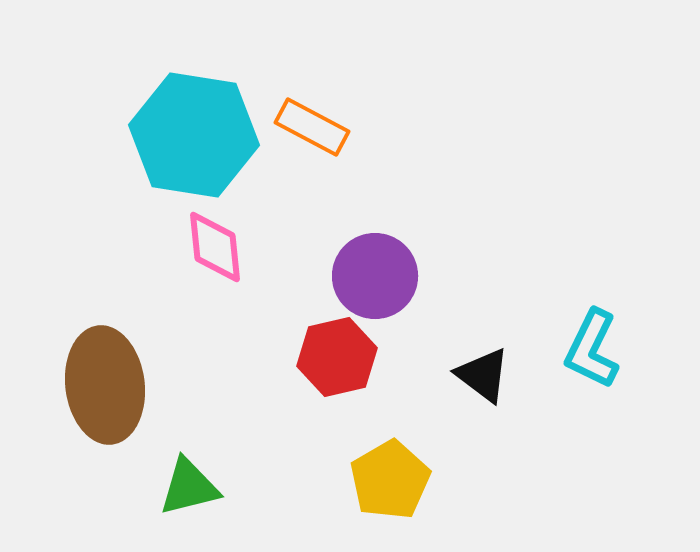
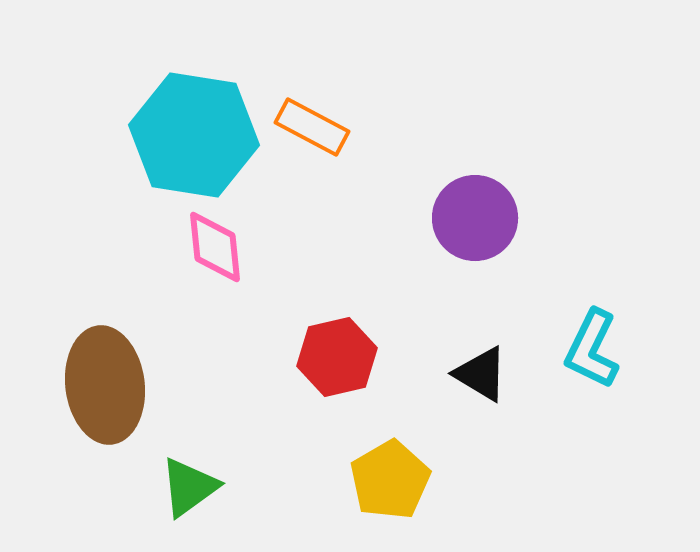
purple circle: moved 100 px right, 58 px up
black triangle: moved 2 px left, 1 px up; rotated 6 degrees counterclockwise
green triangle: rotated 22 degrees counterclockwise
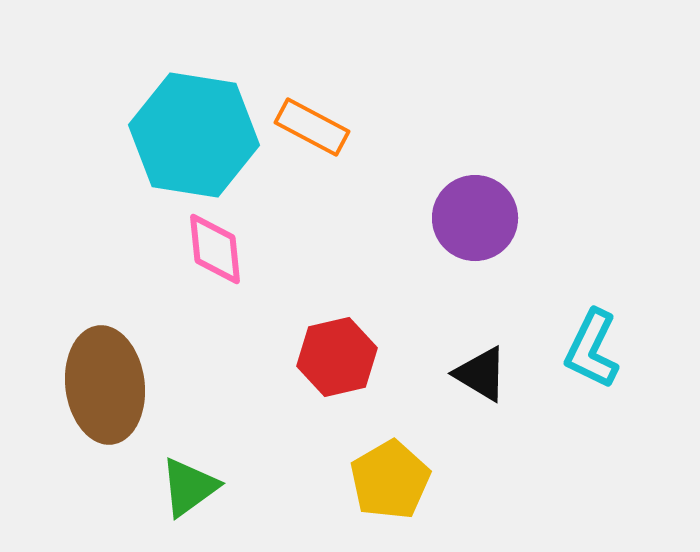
pink diamond: moved 2 px down
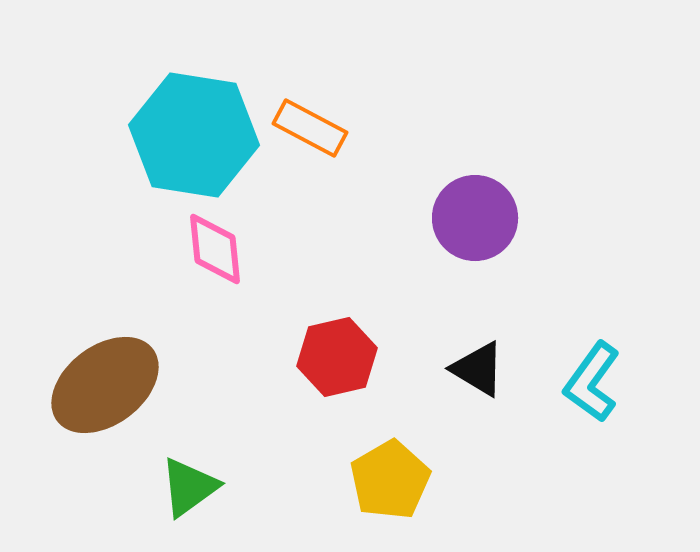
orange rectangle: moved 2 px left, 1 px down
cyan L-shape: moved 33 px down; rotated 10 degrees clockwise
black triangle: moved 3 px left, 5 px up
brown ellipse: rotated 60 degrees clockwise
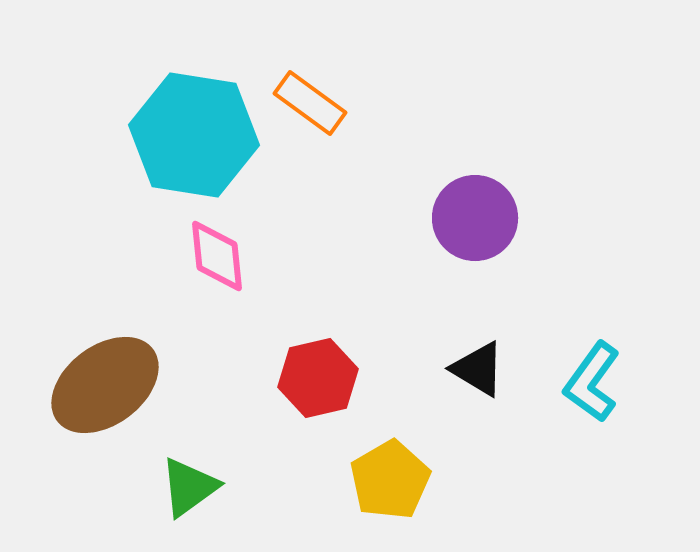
orange rectangle: moved 25 px up; rotated 8 degrees clockwise
pink diamond: moved 2 px right, 7 px down
red hexagon: moved 19 px left, 21 px down
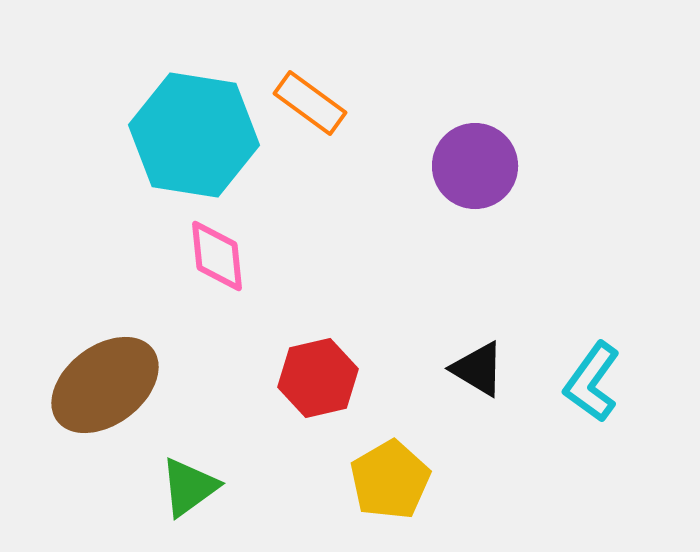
purple circle: moved 52 px up
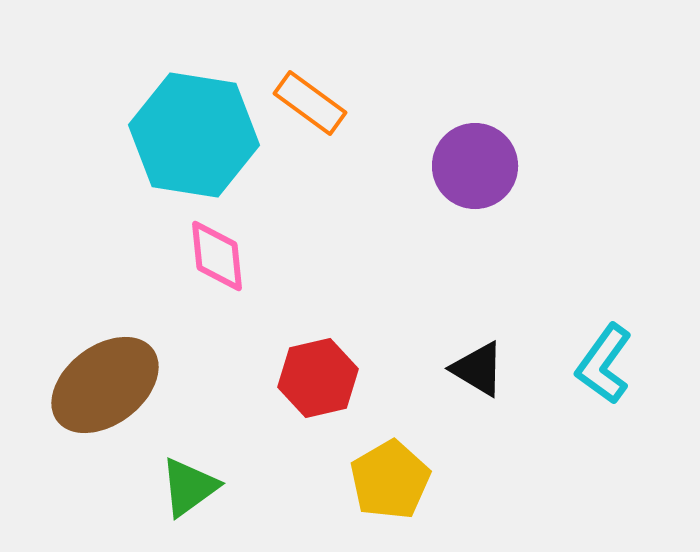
cyan L-shape: moved 12 px right, 18 px up
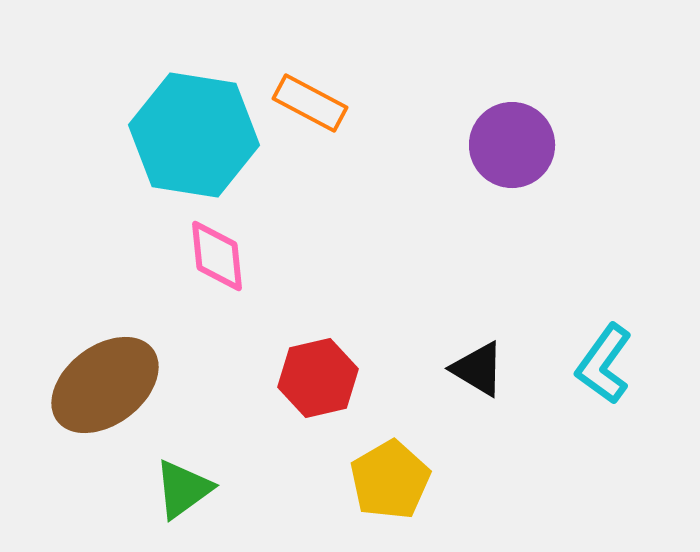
orange rectangle: rotated 8 degrees counterclockwise
purple circle: moved 37 px right, 21 px up
green triangle: moved 6 px left, 2 px down
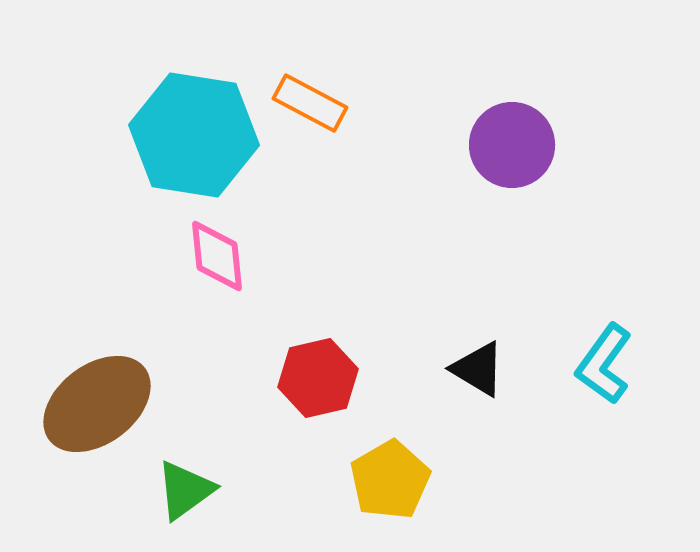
brown ellipse: moved 8 px left, 19 px down
green triangle: moved 2 px right, 1 px down
